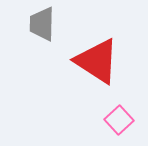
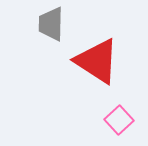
gray trapezoid: moved 9 px right
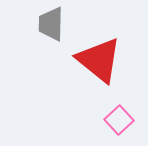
red triangle: moved 2 px right, 1 px up; rotated 6 degrees clockwise
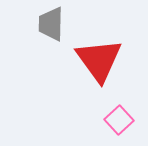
red triangle: rotated 15 degrees clockwise
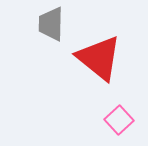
red triangle: moved 2 px up; rotated 15 degrees counterclockwise
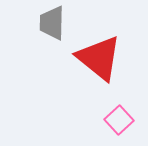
gray trapezoid: moved 1 px right, 1 px up
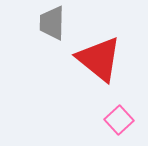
red triangle: moved 1 px down
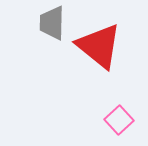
red triangle: moved 13 px up
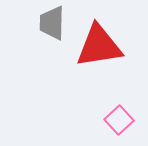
red triangle: rotated 48 degrees counterclockwise
